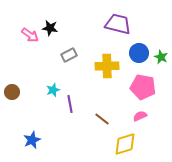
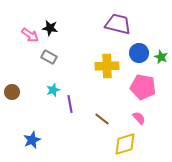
gray rectangle: moved 20 px left, 2 px down; rotated 56 degrees clockwise
pink semicircle: moved 1 px left, 2 px down; rotated 72 degrees clockwise
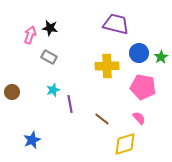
purple trapezoid: moved 2 px left
pink arrow: rotated 108 degrees counterclockwise
green star: rotated 16 degrees clockwise
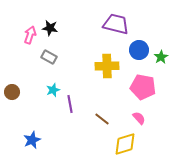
blue circle: moved 3 px up
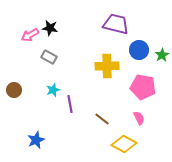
pink arrow: rotated 138 degrees counterclockwise
green star: moved 1 px right, 2 px up
brown circle: moved 2 px right, 2 px up
pink semicircle: rotated 16 degrees clockwise
blue star: moved 4 px right
yellow diamond: moved 1 px left; rotated 45 degrees clockwise
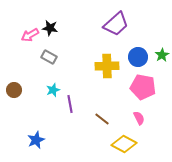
purple trapezoid: rotated 124 degrees clockwise
blue circle: moved 1 px left, 7 px down
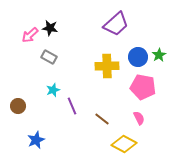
pink arrow: rotated 12 degrees counterclockwise
green star: moved 3 px left
brown circle: moved 4 px right, 16 px down
purple line: moved 2 px right, 2 px down; rotated 12 degrees counterclockwise
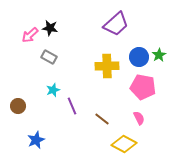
blue circle: moved 1 px right
